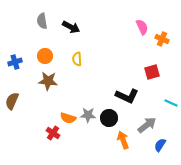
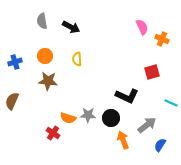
black circle: moved 2 px right
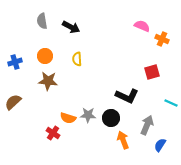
pink semicircle: moved 1 px up; rotated 42 degrees counterclockwise
brown semicircle: moved 1 px right, 1 px down; rotated 24 degrees clockwise
gray arrow: rotated 30 degrees counterclockwise
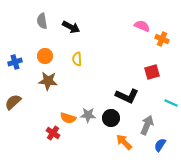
orange arrow: moved 1 px right, 2 px down; rotated 24 degrees counterclockwise
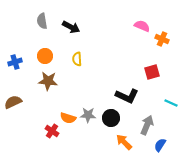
brown semicircle: rotated 18 degrees clockwise
red cross: moved 1 px left, 2 px up
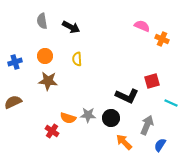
red square: moved 9 px down
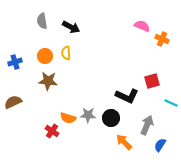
yellow semicircle: moved 11 px left, 6 px up
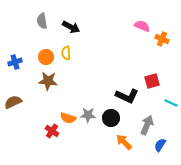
orange circle: moved 1 px right, 1 px down
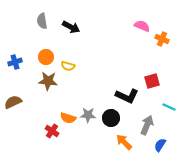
yellow semicircle: moved 2 px right, 13 px down; rotated 72 degrees counterclockwise
cyan line: moved 2 px left, 4 px down
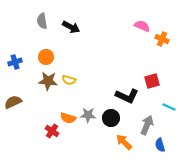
yellow semicircle: moved 1 px right, 14 px down
blue semicircle: rotated 48 degrees counterclockwise
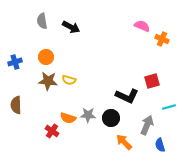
brown semicircle: moved 3 px right, 3 px down; rotated 66 degrees counterclockwise
cyan line: rotated 40 degrees counterclockwise
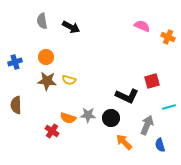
orange cross: moved 6 px right, 2 px up
brown star: moved 1 px left
